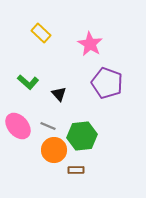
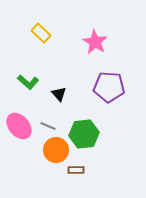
pink star: moved 5 px right, 2 px up
purple pentagon: moved 2 px right, 4 px down; rotated 16 degrees counterclockwise
pink ellipse: moved 1 px right
green hexagon: moved 2 px right, 2 px up
orange circle: moved 2 px right
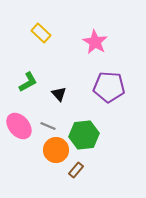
green L-shape: rotated 70 degrees counterclockwise
green hexagon: moved 1 px down
brown rectangle: rotated 49 degrees counterclockwise
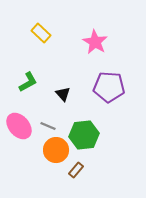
black triangle: moved 4 px right
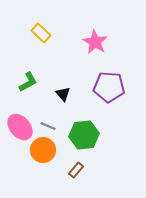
pink ellipse: moved 1 px right, 1 px down
orange circle: moved 13 px left
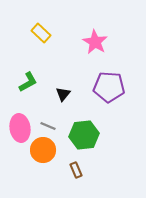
black triangle: rotated 21 degrees clockwise
pink ellipse: moved 1 px down; rotated 32 degrees clockwise
brown rectangle: rotated 63 degrees counterclockwise
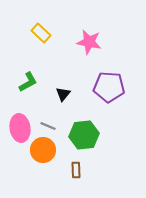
pink star: moved 6 px left; rotated 20 degrees counterclockwise
brown rectangle: rotated 21 degrees clockwise
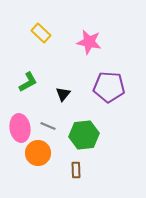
orange circle: moved 5 px left, 3 px down
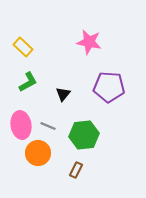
yellow rectangle: moved 18 px left, 14 px down
pink ellipse: moved 1 px right, 3 px up
brown rectangle: rotated 28 degrees clockwise
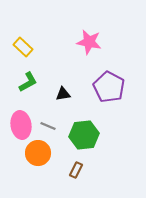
purple pentagon: rotated 24 degrees clockwise
black triangle: rotated 42 degrees clockwise
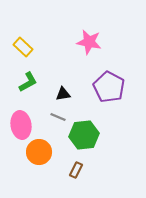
gray line: moved 10 px right, 9 px up
orange circle: moved 1 px right, 1 px up
